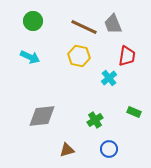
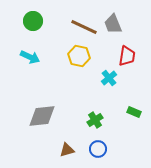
blue circle: moved 11 px left
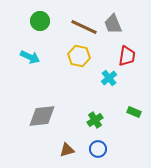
green circle: moved 7 px right
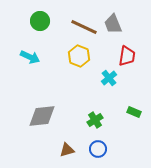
yellow hexagon: rotated 10 degrees clockwise
